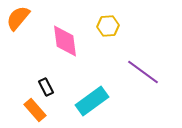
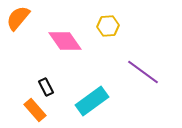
pink diamond: rotated 28 degrees counterclockwise
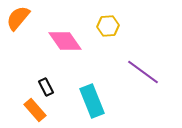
cyan rectangle: rotated 76 degrees counterclockwise
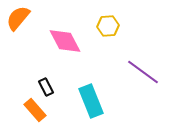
pink diamond: rotated 8 degrees clockwise
cyan rectangle: moved 1 px left
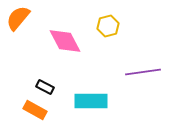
yellow hexagon: rotated 10 degrees counterclockwise
purple line: rotated 44 degrees counterclockwise
black rectangle: moved 1 px left; rotated 36 degrees counterclockwise
cyan rectangle: rotated 68 degrees counterclockwise
orange rectangle: rotated 20 degrees counterclockwise
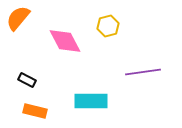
black rectangle: moved 18 px left, 7 px up
orange rectangle: moved 1 px down; rotated 15 degrees counterclockwise
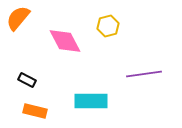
purple line: moved 1 px right, 2 px down
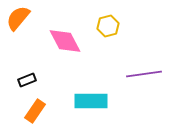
black rectangle: rotated 48 degrees counterclockwise
orange rectangle: rotated 70 degrees counterclockwise
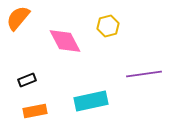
cyan rectangle: rotated 12 degrees counterclockwise
orange rectangle: rotated 45 degrees clockwise
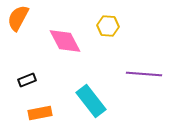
orange semicircle: rotated 12 degrees counterclockwise
yellow hexagon: rotated 20 degrees clockwise
purple line: rotated 12 degrees clockwise
cyan rectangle: rotated 64 degrees clockwise
orange rectangle: moved 5 px right, 2 px down
